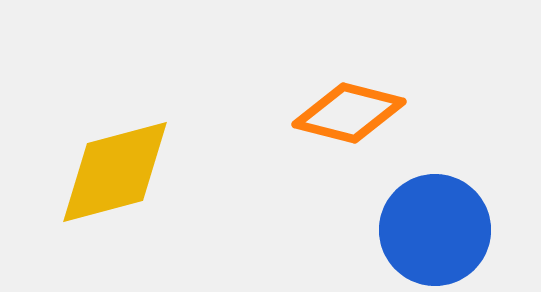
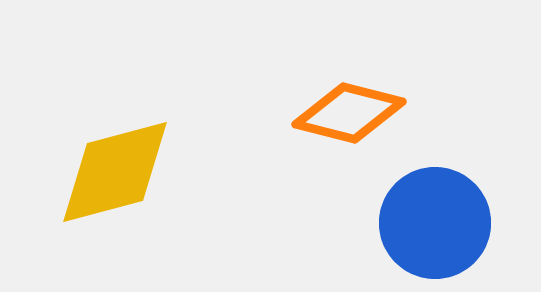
blue circle: moved 7 px up
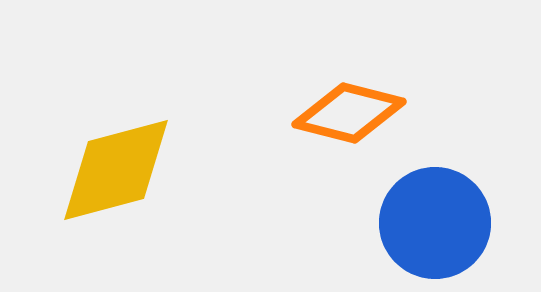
yellow diamond: moved 1 px right, 2 px up
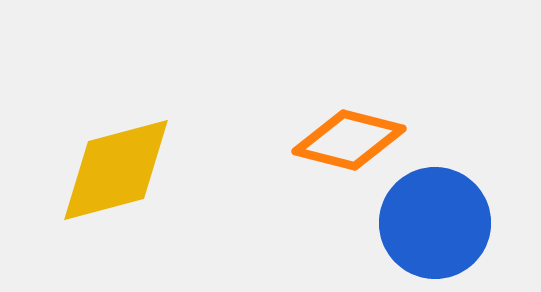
orange diamond: moved 27 px down
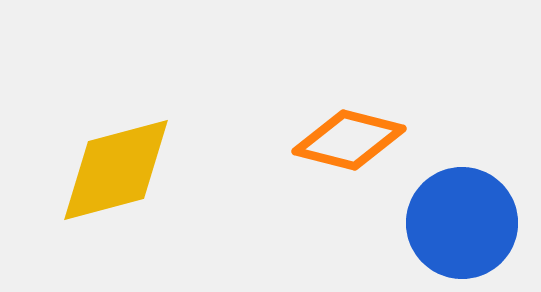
blue circle: moved 27 px right
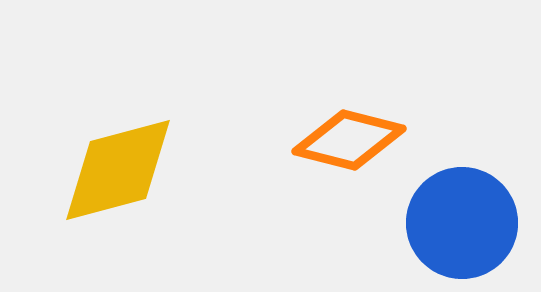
yellow diamond: moved 2 px right
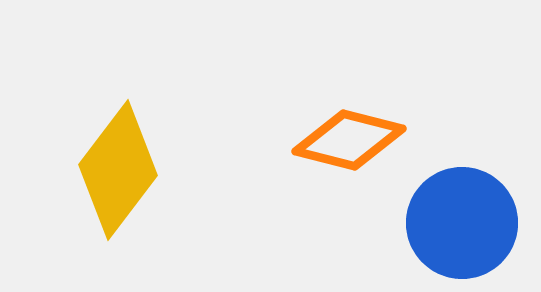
yellow diamond: rotated 38 degrees counterclockwise
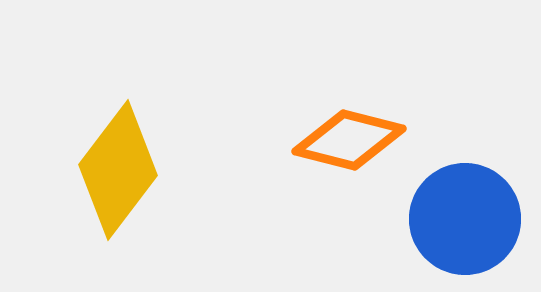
blue circle: moved 3 px right, 4 px up
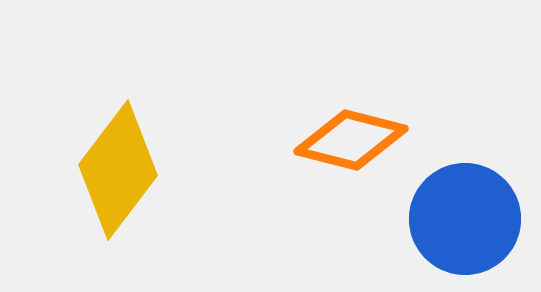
orange diamond: moved 2 px right
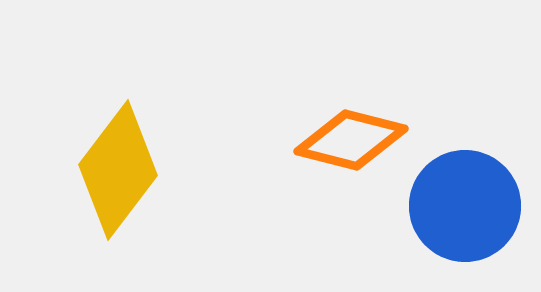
blue circle: moved 13 px up
